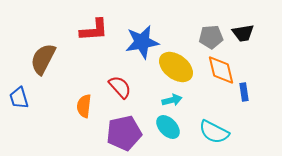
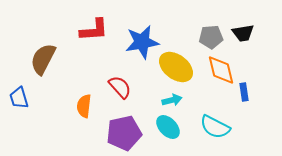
cyan semicircle: moved 1 px right, 5 px up
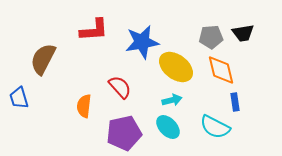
blue rectangle: moved 9 px left, 10 px down
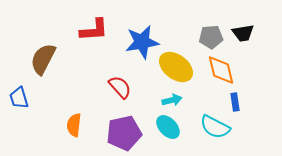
orange semicircle: moved 10 px left, 19 px down
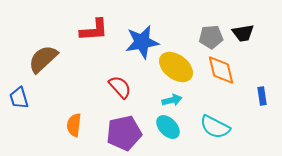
brown semicircle: rotated 20 degrees clockwise
blue rectangle: moved 27 px right, 6 px up
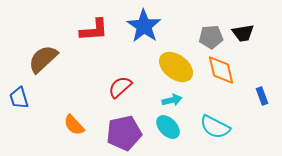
blue star: moved 2 px right, 16 px up; rotated 28 degrees counterclockwise
red semicircle: rotated 90 degrees counterclockwise
blue rectangle: rotated 12 degrees counterclockwise
orange semicircle: rotated 50 degrees counterclockwise
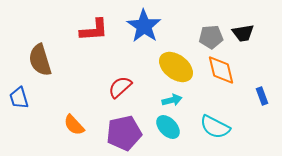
brown semicircle: moved 3 px left, 1 px down; rotated 64 degrees counterclockwise
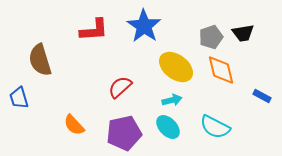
gray pentagon: rotated 15 degrees counterclockwise
blue rectangle: rotated 42 degrees counterclockwise
